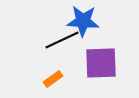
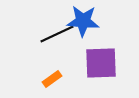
black line: moved 5 px left, 6 px up
orange rectangle: moved 1 px left
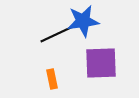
blue star: rotated 12 degrees counterclockwise
orange rectangle: rotated 66 degrees counterclockwise
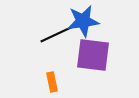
purple square: moved 8 px left, 8 px up; rotated 9 degrees clockwise
orange rectangle: moved 3 px down
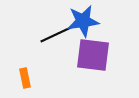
orange rectangle: moved 27 px left, 4 px up
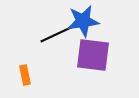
orange rectangle: moved 3 px up
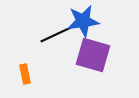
purple square: rotated 9 degrees clockwise
orange rectangle: moved 1 px up
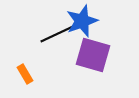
blue star: moved 1 px left; rotated 12 degrees counterclockwise
orange rectangle: rotated 18 degrees counterclockwise
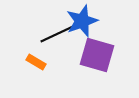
purple square: moved 4 px right
orange rectangle: moved 11 px right, 12 px up; rotated 30 degrees counterclockwise
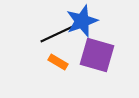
orange rectangle: moved 22 px right
